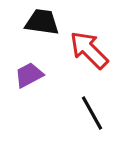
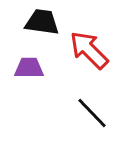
purple trapezoid: moved 7 px up; rotated 28 degrees clockwise
black line: rotated 15 degrees counterclockwise
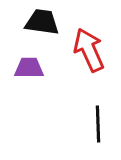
red arrow: rotated 21 degrees clockwise
black line: moved 6 px right, 11 px down; rotated 42 degrees clockwise
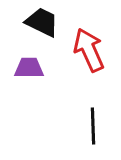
black trapezoid: rotated 18 degrees clockwise
black line: moved 5 px left, 2 px down
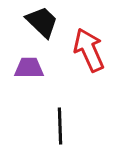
black trapezoid: rotated 18 degrees clockwise
black line: moved 33 px left
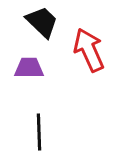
black line: moved 21 px left, 6 px down
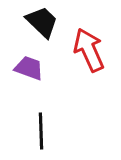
purple trapezoid: rotated 20 degrees clockwise
black line: moved 2 px right, 1 px up
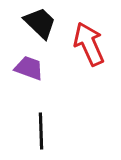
black trapezoid: moved 2 px left, 1 px down
red arrow: moved 6 px up
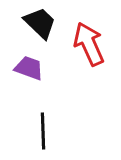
black line: moved 2 px right
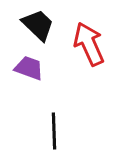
black trapezoid: moved 2 px left, 2 px down
black line: moved 11 px right
